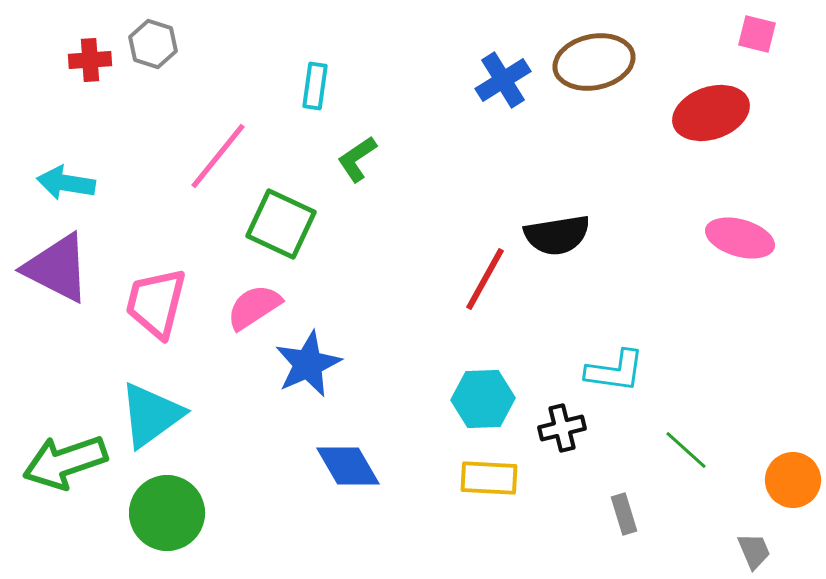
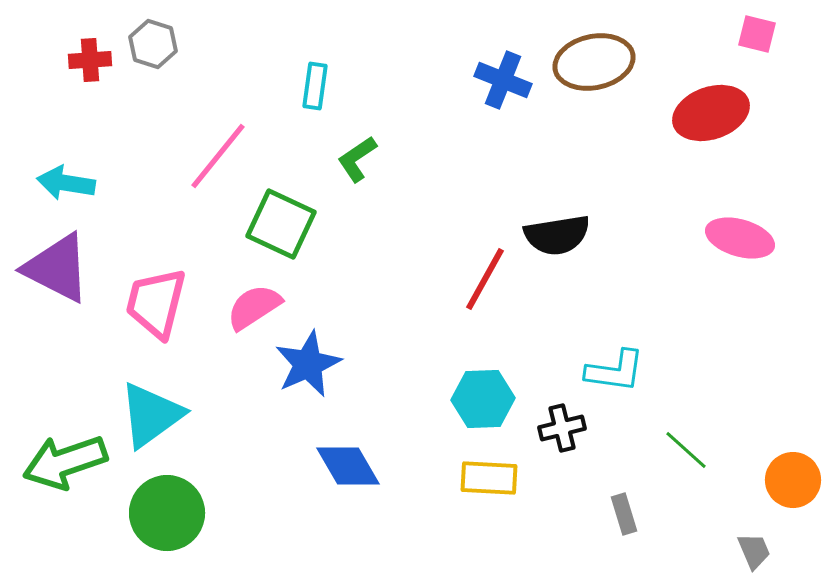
blue cross: rotated 36 degrees counterclockwise
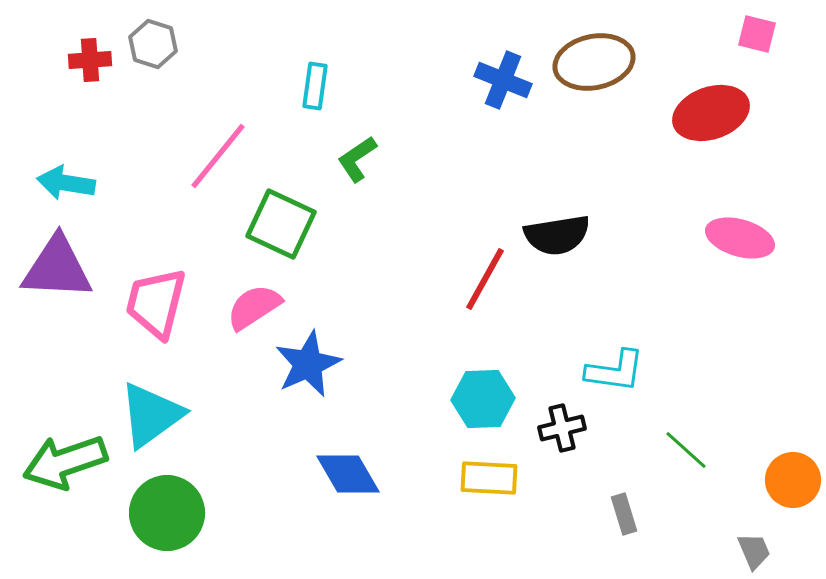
purple triangle: rotated 24 degrees counterclockwise
blue diamond: moved 8 px down
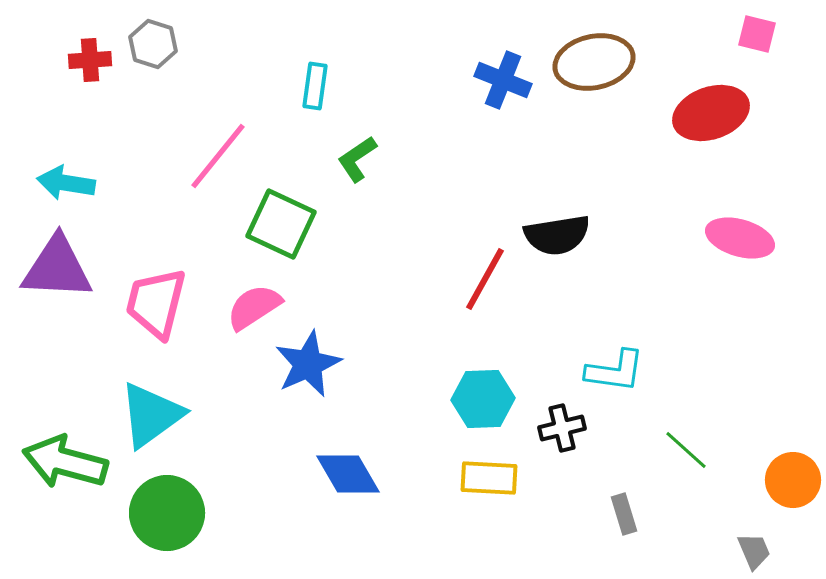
green arrow: rotated 34 degrees clockwise
